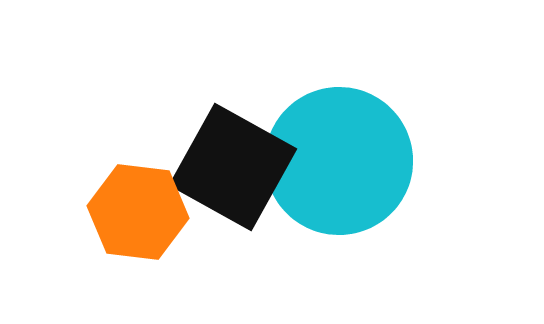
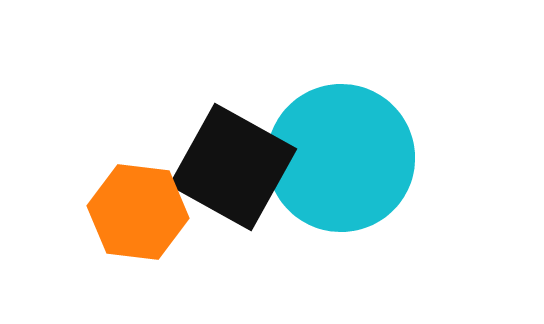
cyan circle: moved 2 px right, 3 px up
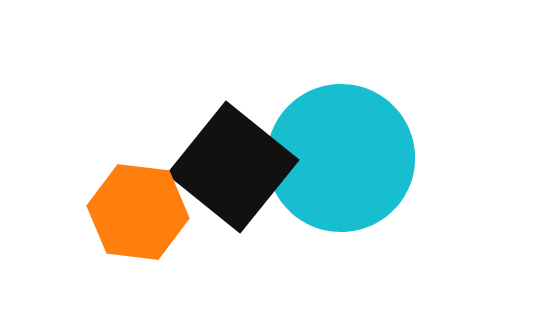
black square: rotated 10 degrees clockwise
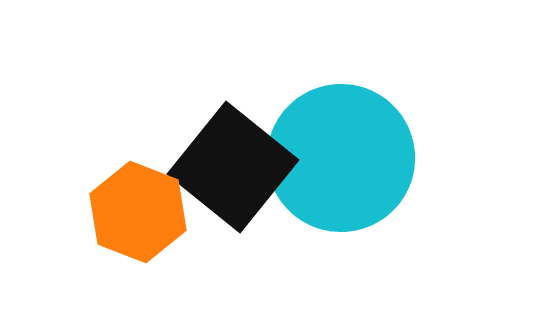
orange hexagon: rotated 14 degrees clockwise
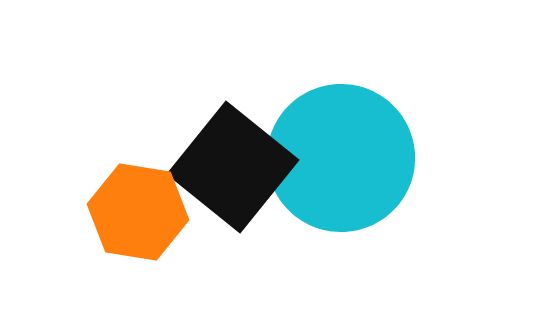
orange hexagon: rotated 12 degrees counterclockwise
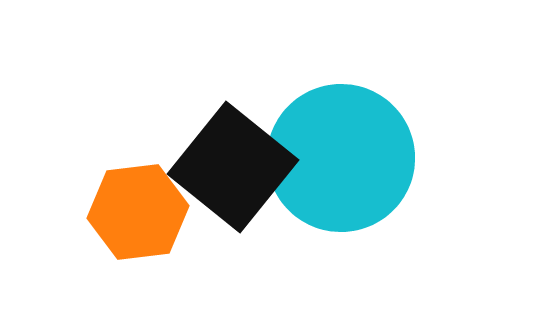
orange hexagon: rotated 16 degrees counterclockwise
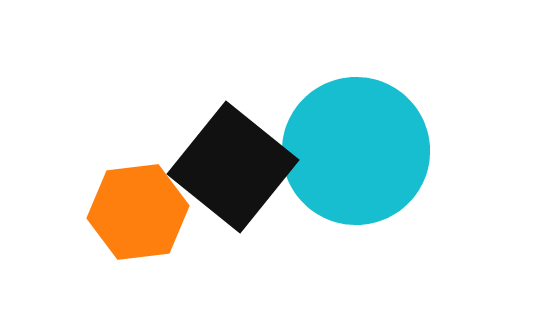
cyan circle: moved 15 px right, 7 px up
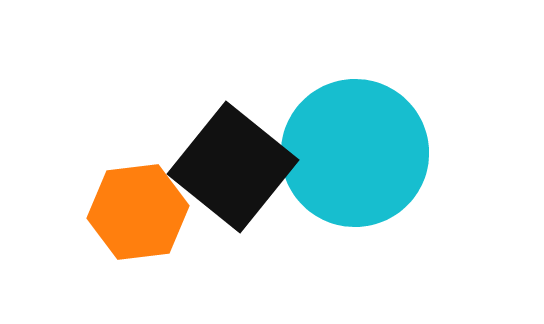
cyan circle: moved 1 px left, 2 px down
